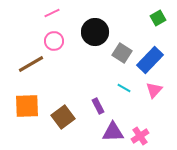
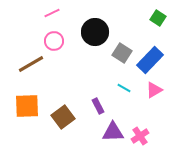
green square: rotated 28 degrees counterclockwise
pink triangle: rotated 18 degrees clockwise
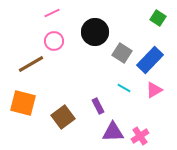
orange square: moved 4 px left, 3 px up; rotated 16 degrees clockwise
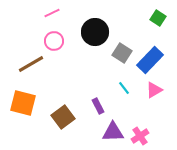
cyan line: rotated 24 degrees clockwise
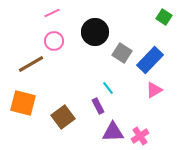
green square: moved 6 px right, 1 px up
cyan line: moved 16 px left
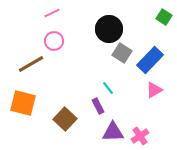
black circle: moved 14 px right, 3 px up
brown square: moved 2 px right, 2 px down; rotated 10 degrees counterclockwise
